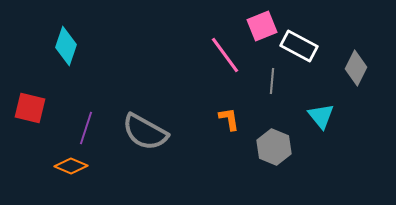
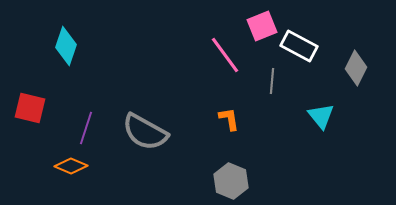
gray hexagon: moved 43 px left, 34 px down
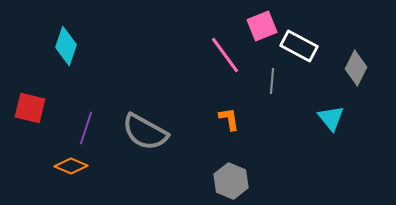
cyan triangle: moved 10 px right, 2 px down
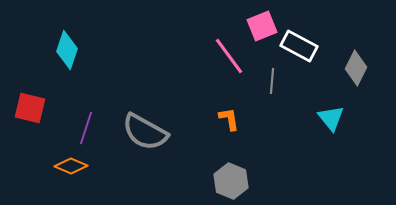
cyan diamond: moved 1 px right, 4 px down
pink line: moved 4 px right, 1 px down
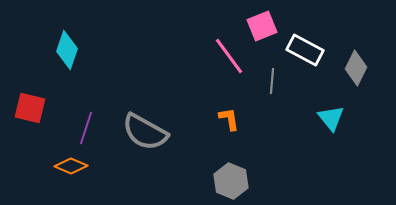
white rectangle: moved 6 px right, 4 px down
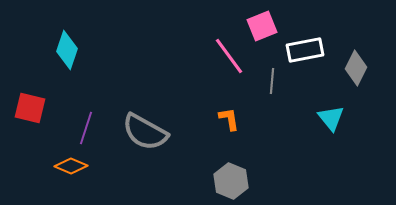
white rectangle: rotated 39 degrees counterclockwise
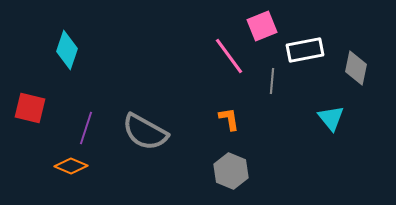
gray diamond: rotated 16 degrees counterclockwise
gray hexagon: moved 10 px up
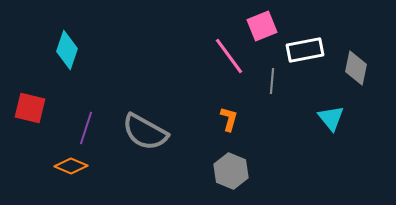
orange L-shape: rotated 25 degrees clockwise
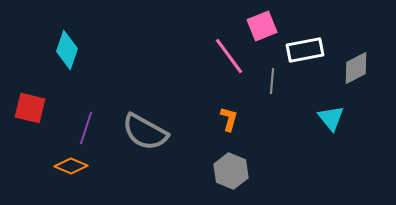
gray diamond: rotated 52 degrees clockwise
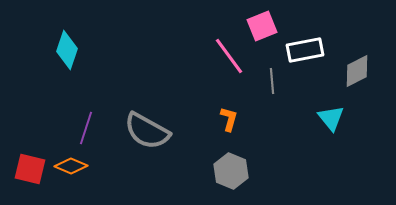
gray diamond: moved 1 px right, 3 px down
gray line: rotated 10 degrees counterclockwise
red square: moved 61 px down
gray semicircle: moved 2 px right, 1 px up
